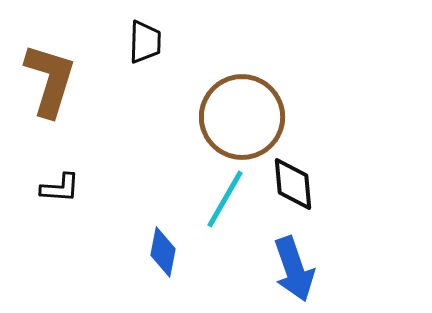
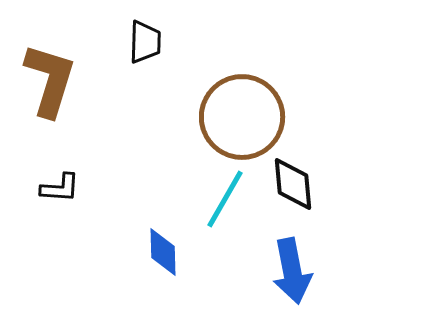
blue diamond: rotated 12 degrees counterclockwise
blue arrow: moved 2 px left, 2 px down; rotated 8 degrees clockwise
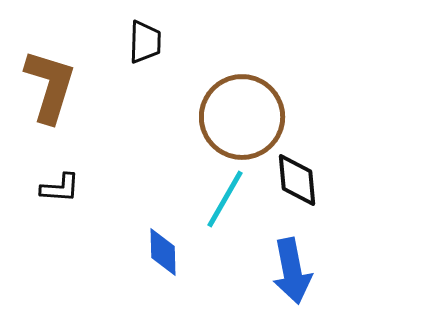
brown L-shape: moved 6 px down
black diamond: moved 4 px right, 4 px up
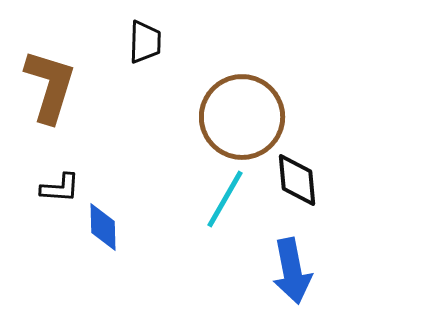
blue diamond: moved 60 px left, 25 px up
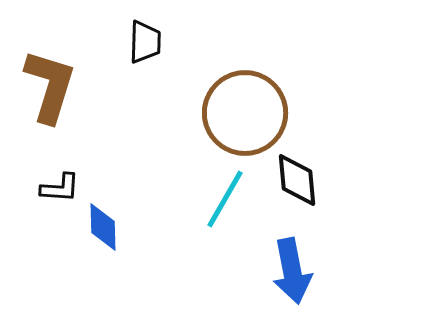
brown circle: moved 3 px right, 4 px up
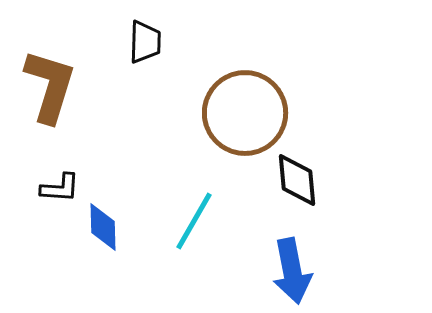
cyan line: moved 31 px left, 22 px down
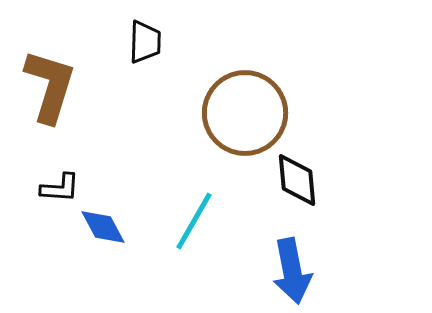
blue diamond: rotated 27 degrees counterclockwise
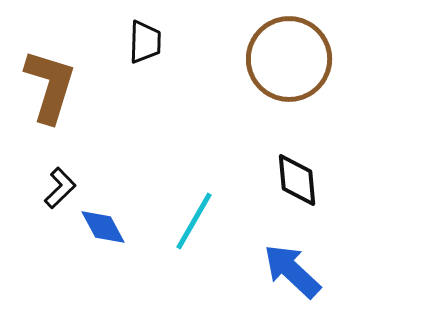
brown circle: moved 44 px right, 54 px up
black L-shape: rotated 48 degrees counterclockwise
blue arrow: rotated 144 degrees clockwise
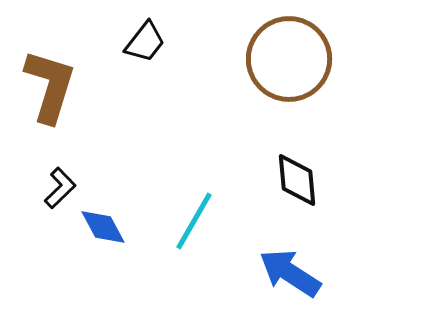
black trapezoid: rotated 36 degrees clockwise
blue arrow: moved 2 px left, 2 px down; rotated 10 degrees counterclockwise
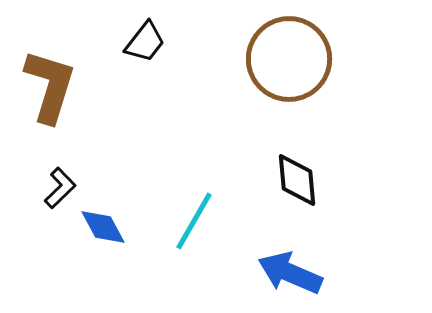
blue arrow: rotated 10 degrees counterclockwise
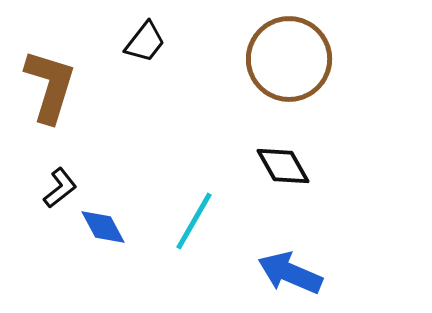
black diamond: moved 14 px left, 14 px up; rotated 24 degrees counterclockwise
black L-shape: rotated 6 degrees clockwise
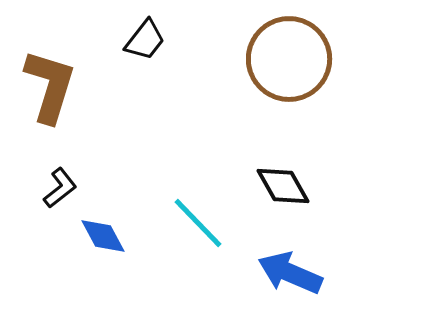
black trapezoid: moved 2 px up
black diamond: moved 20 px down
cyan line: moved 4 px right, 2 px down; rotated 74 degrees counterclockwise
blue diamond: moved 9 px down
